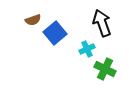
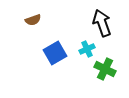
blue square: moved 20 px down; rotated 10 degrees clockwise
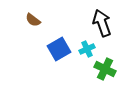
brown semicircle: rotated 56 degrees clockwise
blue square: moved 4 px right, 4 px up
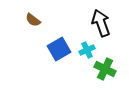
black arrow: moved 1 px left
cyan cross: moved 1 px down
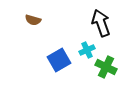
brown semicircle: rotated 21 degrees counterclockwise
blue square: moved 11 px down
green cross: moved 1 px right, 2 px up
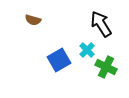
black arrow: moved 1 px down; rotated 12 degrees counterclockwise
cyan cross: rotated 21 degrees counterclockwise
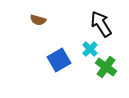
brown semicircle: moved 5 px right
cyan cross: moved 3 px right, 1 px up
green cross: rotated 10 degrees clockwise
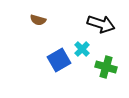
black arrow: rotated 140 degrees clockwise
cyan cross: moved 8 px left
green cross: rotated 20 degrees counterclockwise
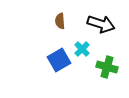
brown semicircle: moved 22 px right, 1 px down; rotated 70 degrees clockwise
green cross: moved 1 px right
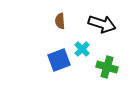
black arrow: moved 1 px right
blue square: rotated 10 degrees clockwise
